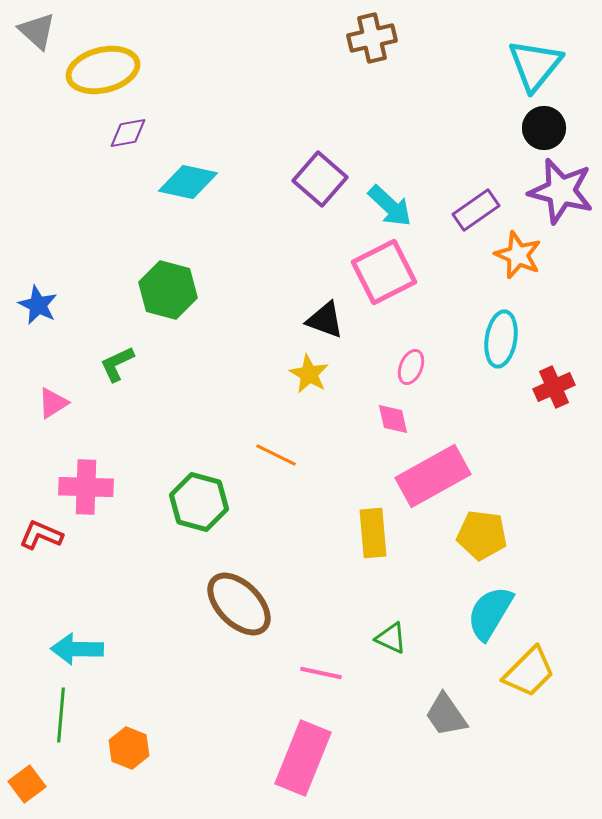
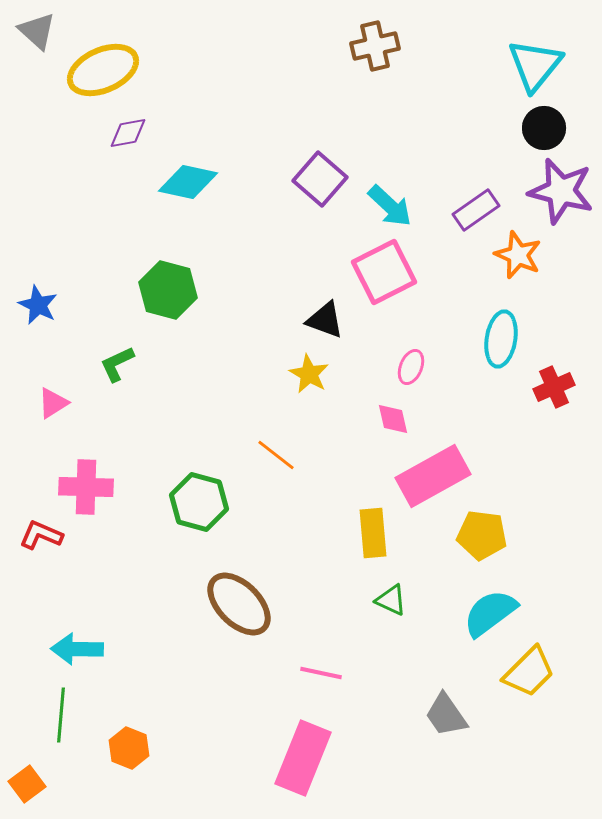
brown cross at (372, 38): moved 3 px right, 8 px down
yellow ellipse at (103, 70): rotated 10 degrees counterclockwise
orange line at (276, 455): rotated 12 degrees clockwise
cyan semicircle at (490, 613): rotated 22 degrees clockwise
green triangle at (391, 638): moved 38 px up
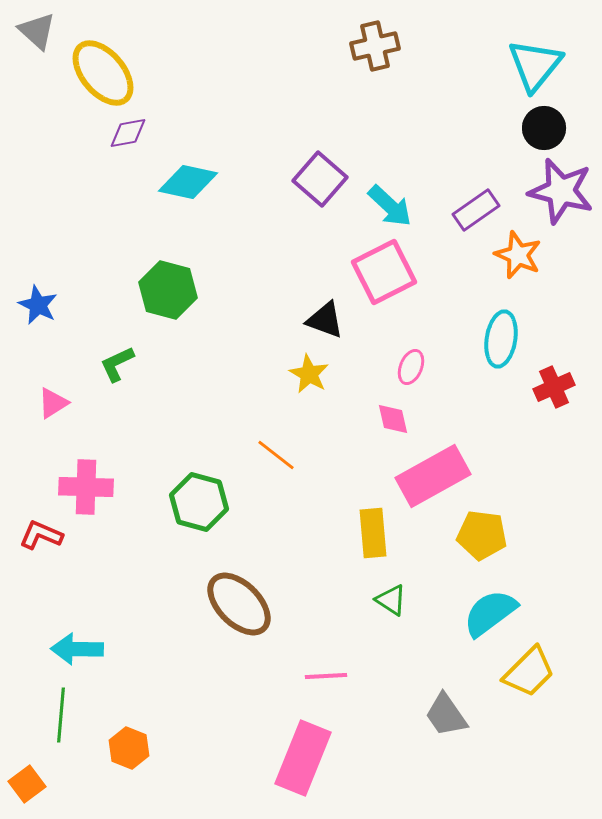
yellow ellipse at (103, 70): moved 3 px down; rotated 74 degrees clockwise
green triangle at (391, 600): rotated 8 degrees clockwise
pink line at (321, 673): moved 5 px right, 3 px down; rotated 15 degrees counterclockwise
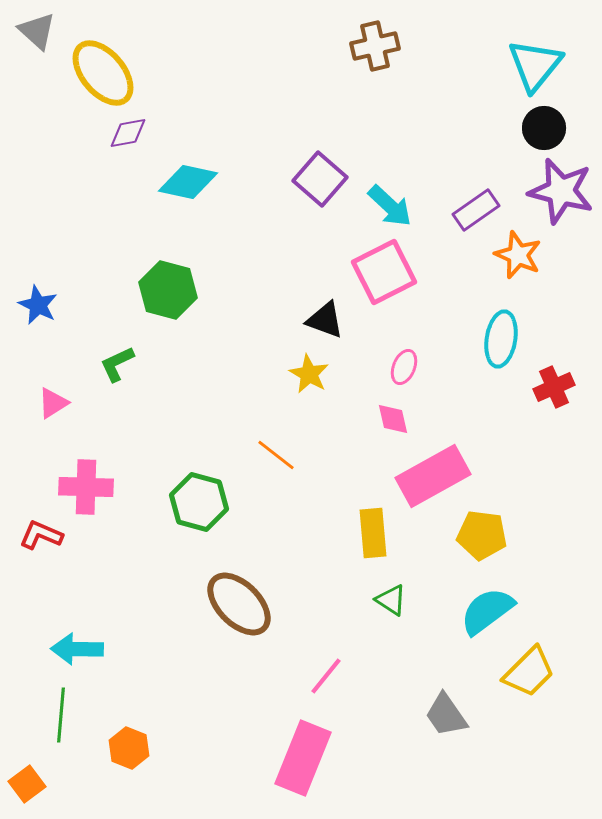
pink ellipse at (411, 367): moved 7 px left
cyan semicircle at (490, 613): moved 3 px left, 2 px up
pink line at (326, 676): rotated 48 degrees counterclockwise
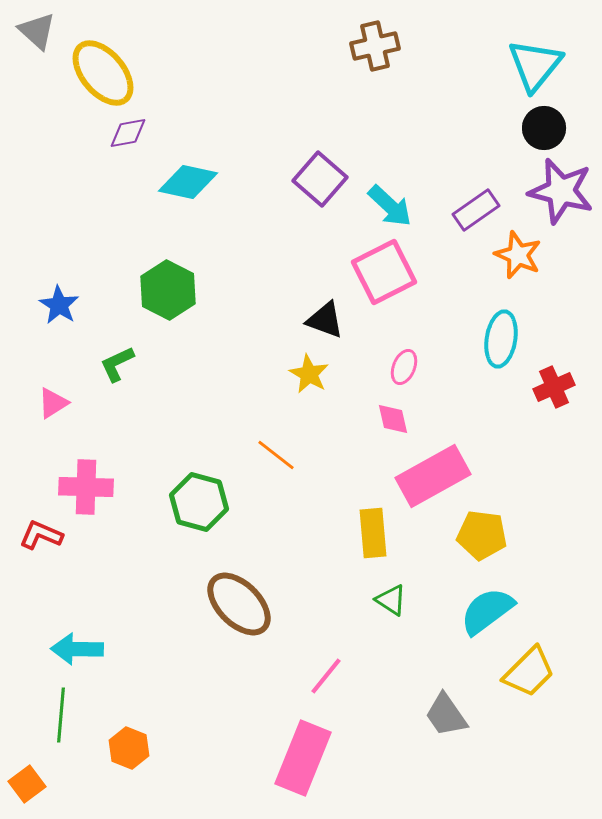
green hexagon at (168, 290): rotated 12 degrees clockwise
blue star at (38, 305): moved 21 px right; rotated 6 degrees clockwise
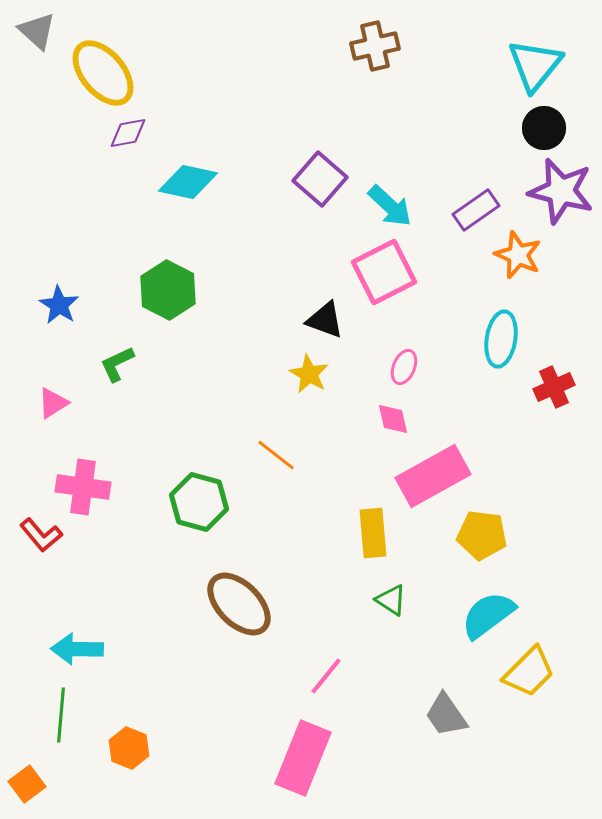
pink cross at (86, 487): moved 3 px left; rotated 6 degrees clockwise
red L-shape at (41, 535): rotated 153 degrees counterclockwise
cyan semicircle at (487, 611): moved 1 px right, 4 px down
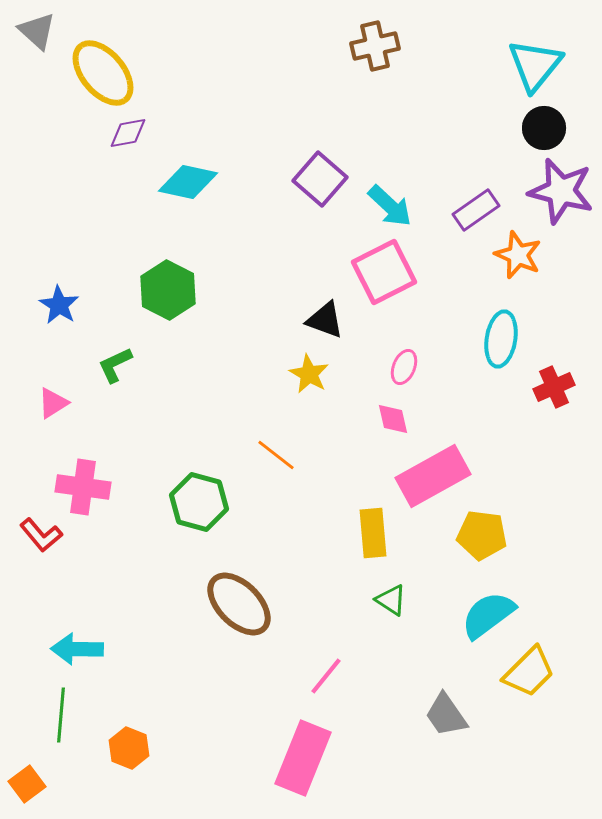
green L-shape at (117, 364): moved 2 px left, 1 px down
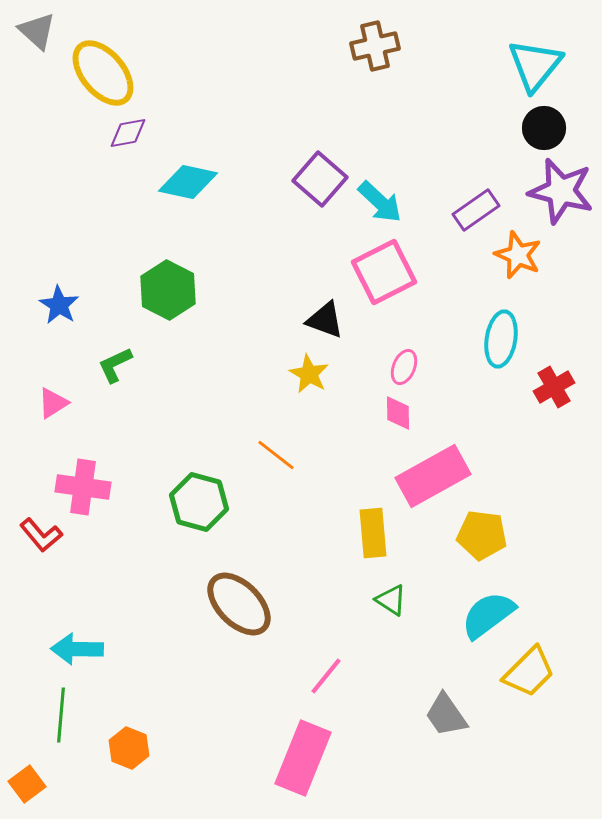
cyan arrow at (390, 206): moved 10 px left, 4 px up
red cross at (554, 387): rotated 6 degrees counterclockwise
pink diamond at (393, 419): moved 5 px right, 6 px up; rotated 12 degrees clockwise
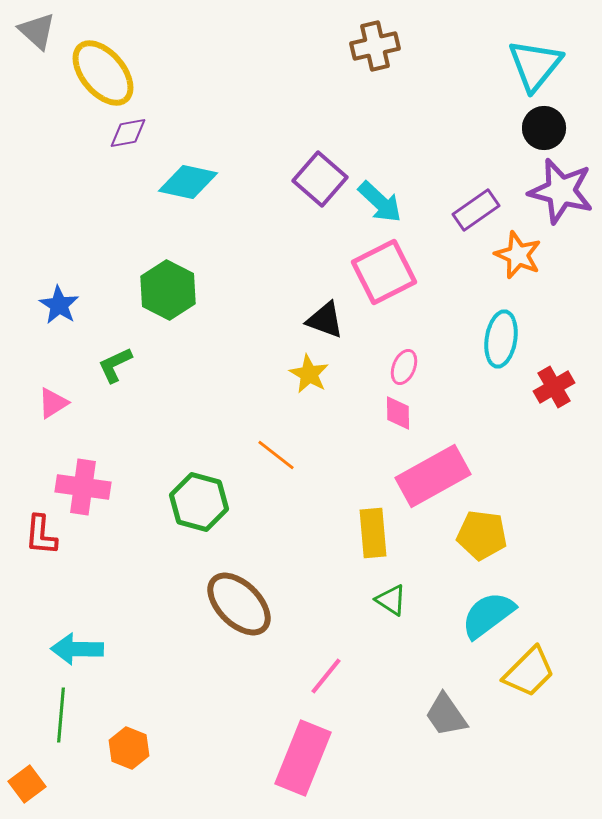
red L-shape at (41, 535): rotated 45 degrees clockwise
